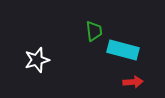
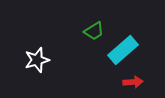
green trapezoid: rotated 65 degrees clockwise
cyan rectangle: rotated 56 degrees counterclockwise
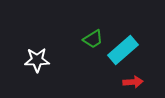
green trapezoid: moved 1 px left, 8 px down
white star: rotated 15 degrees clockwise
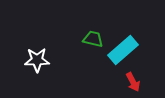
green trapezoid: rotated 135 degrees counterclockwise
red arrow: rotated 66 degrees clockwise
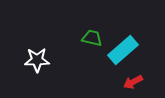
green trapezoid: moved 1 px left, 1 px up
red arrow: rotated 90 degrees clockwise
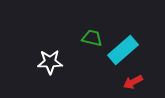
white star: moved 13 px right, 2 px down
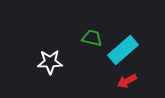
red arrow: moved 6 px left, 1 px up
